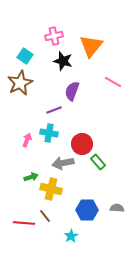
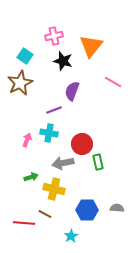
green rectangle: rotated 28 degrees clockwise
yellow cross: moved 3 px right
brown line: moved 2 px up; rotated 24 degrees counterclockwise
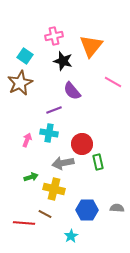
purple semicircle: rotated 60 degrees counterclockwise
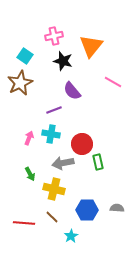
cyan cross: moved 2 px right, 1 px down
pink arrow: moved 2 px right, 2 px up
green arrow: moved 1 px left, 3 px up; rotated 80 degrees clockwise
brown line: moved 7 px right, 3 px down; rotated 16 degrees clockwise
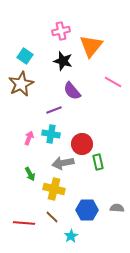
pink cross: moved 7 px right, 5 px up
brown star: moved 1 px right, 1 px down
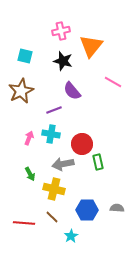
cyan square: rotated 21 degrees counterclockwise
brown star: moved 7 px down
gray arrow: moved 1 px down
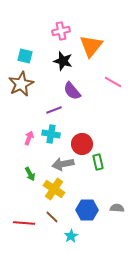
brown star: moved 7 px up
yellow cross: rotated 20 degrees clockwise
